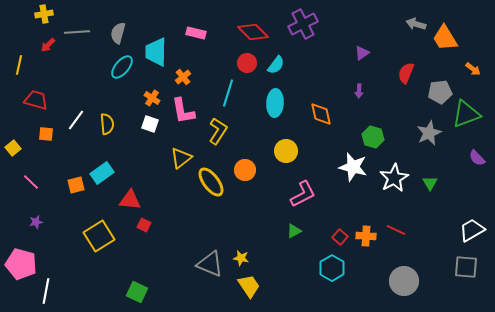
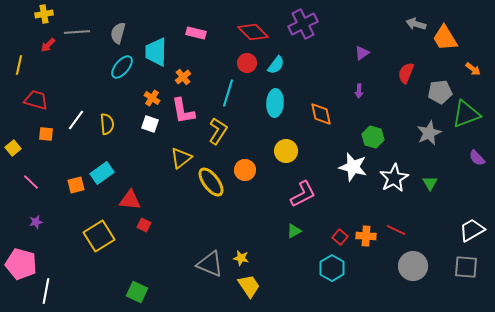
gray circle at (404, 281): moved 9 px right, 15 px up
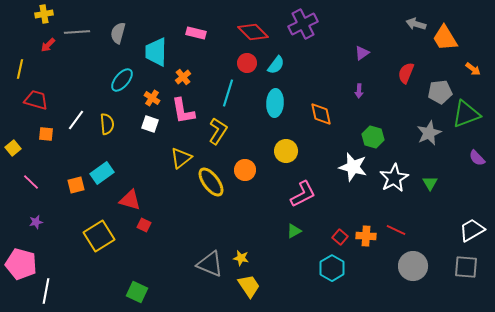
yellow line at (19, 65): moved 1 px right, 4 px down
cyan ellipse at (122, 67): moved 13 px down
red triangle at (130, 200): rotated 10 degrees clockwise
